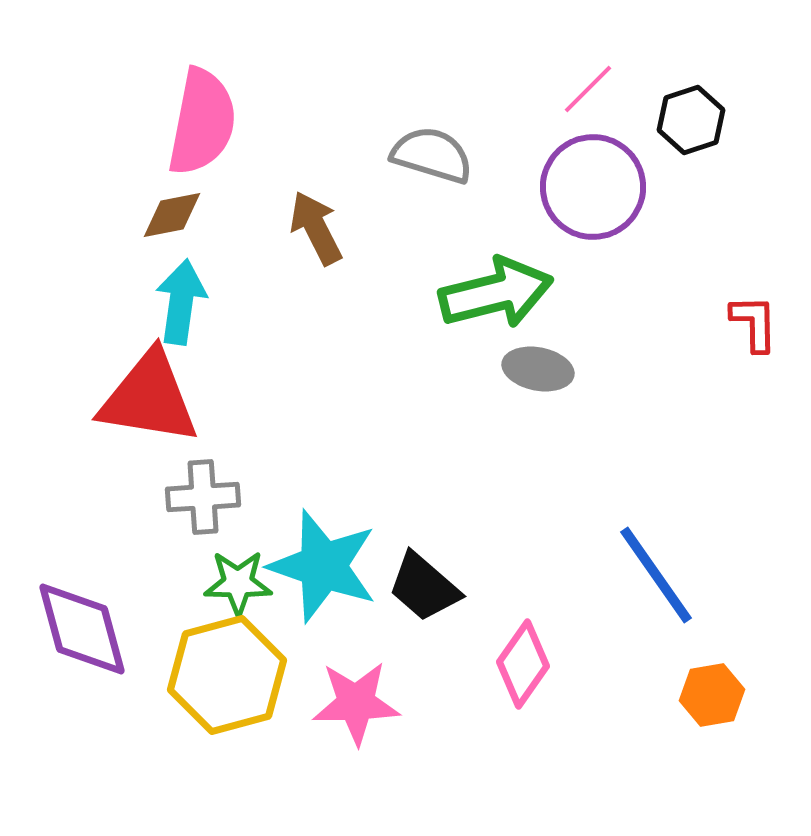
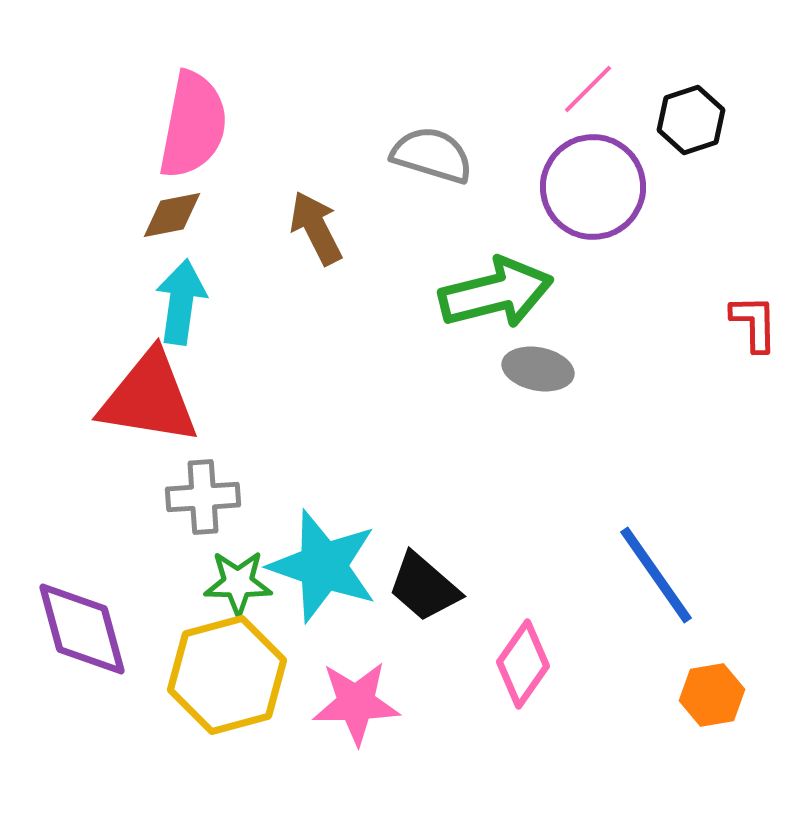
pink semicircle: moved 9 px left, 3 px down
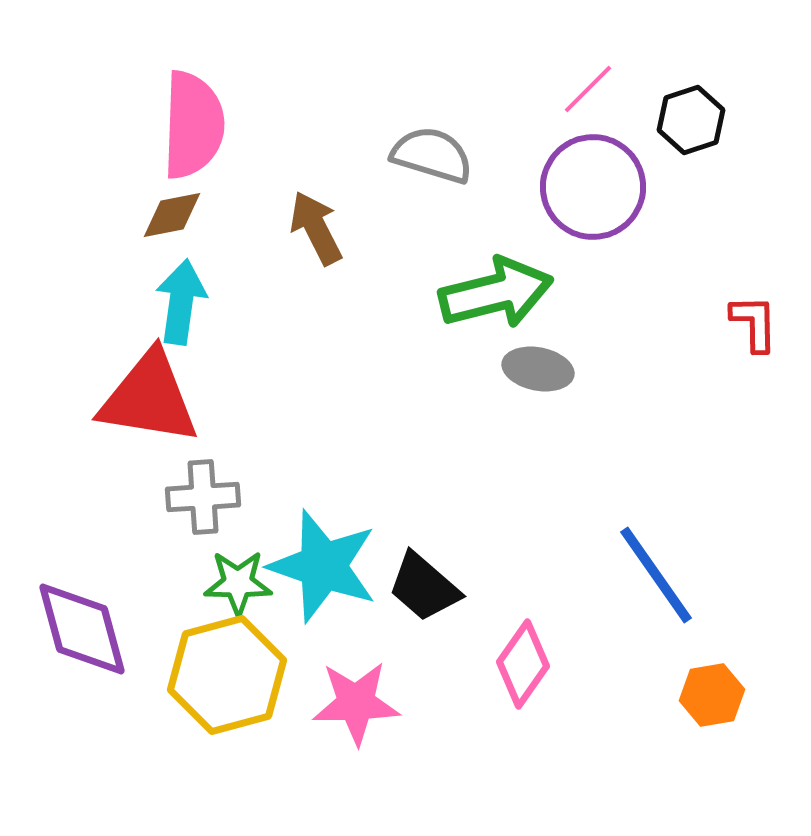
pink semicircle: rotated 9 degrees counterclockwise
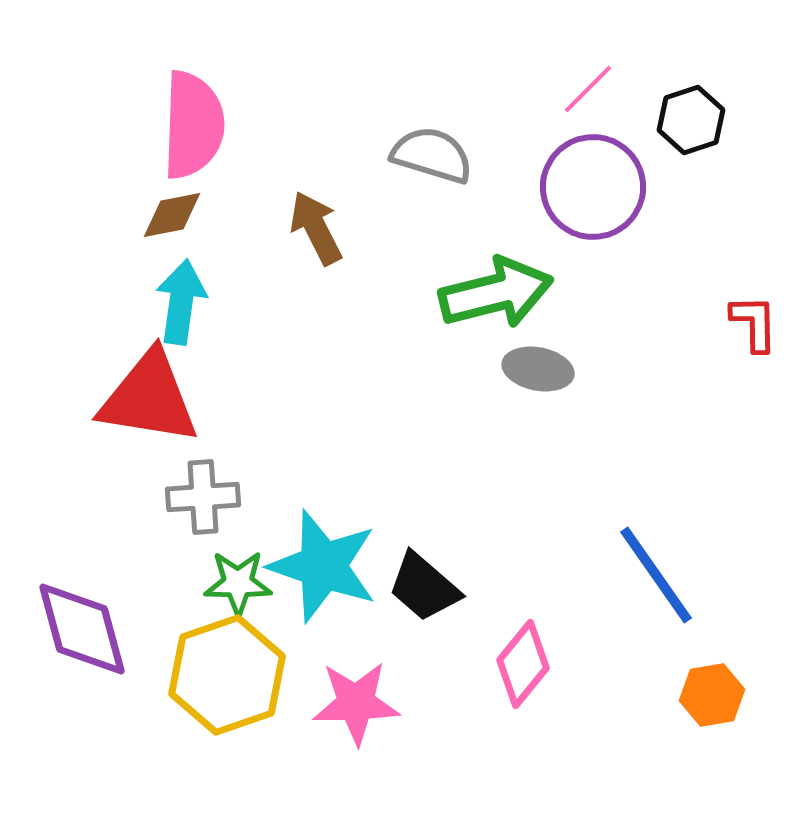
pink diamond: rotated 4 degrees clockwise
yellow hexagon: rotated 4 degrees counterclockwise
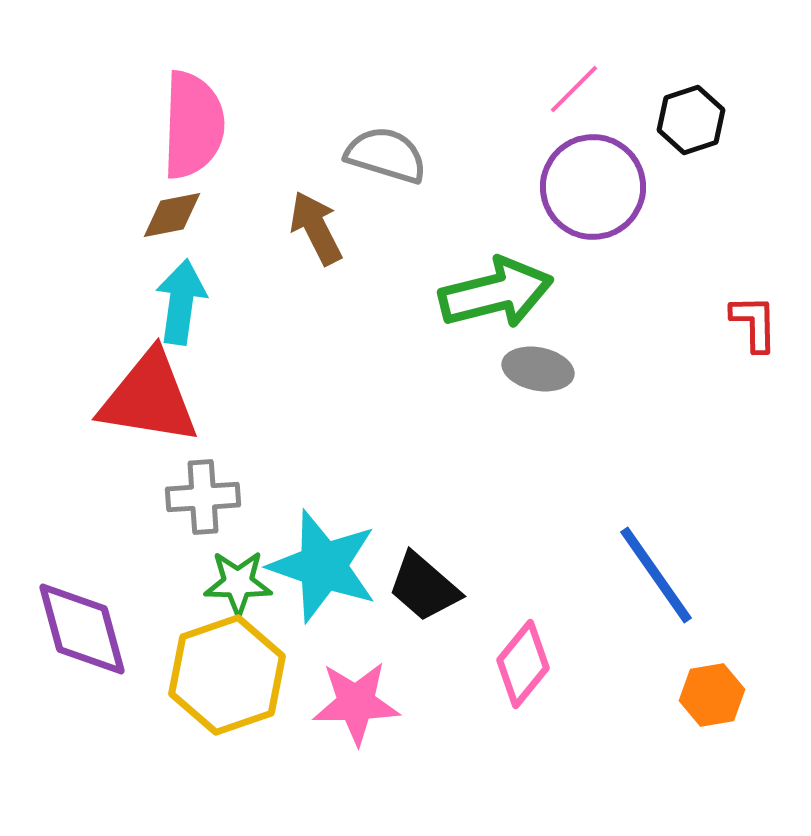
pink line: moved 14 px left
gray semicircle: moved 46 px left
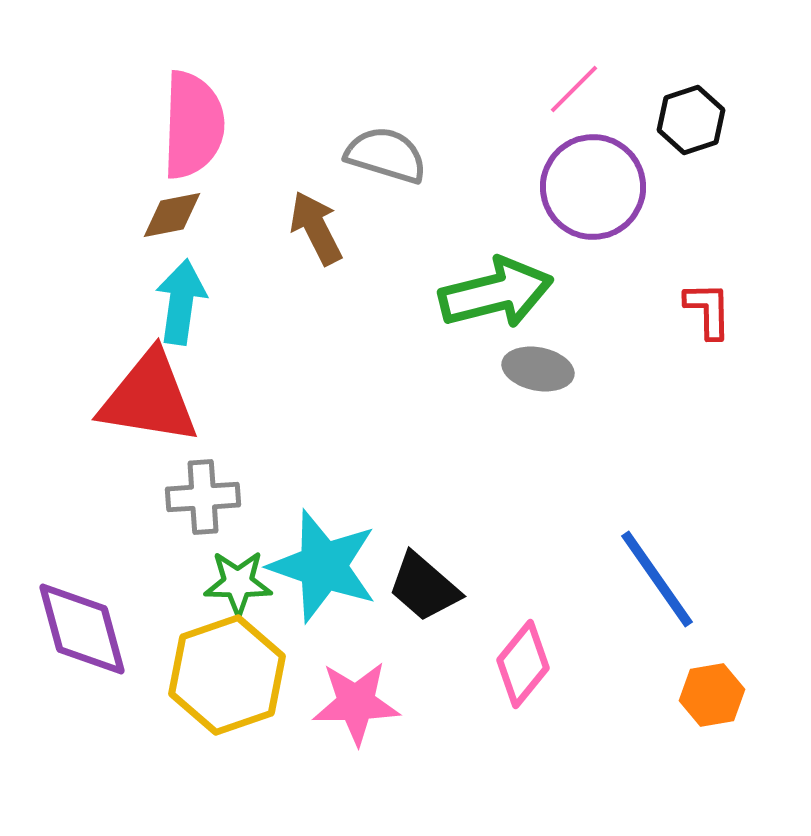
red L-shape: moved 46 px left, 13 px up
blue line: moved 1 px right, 4 px down
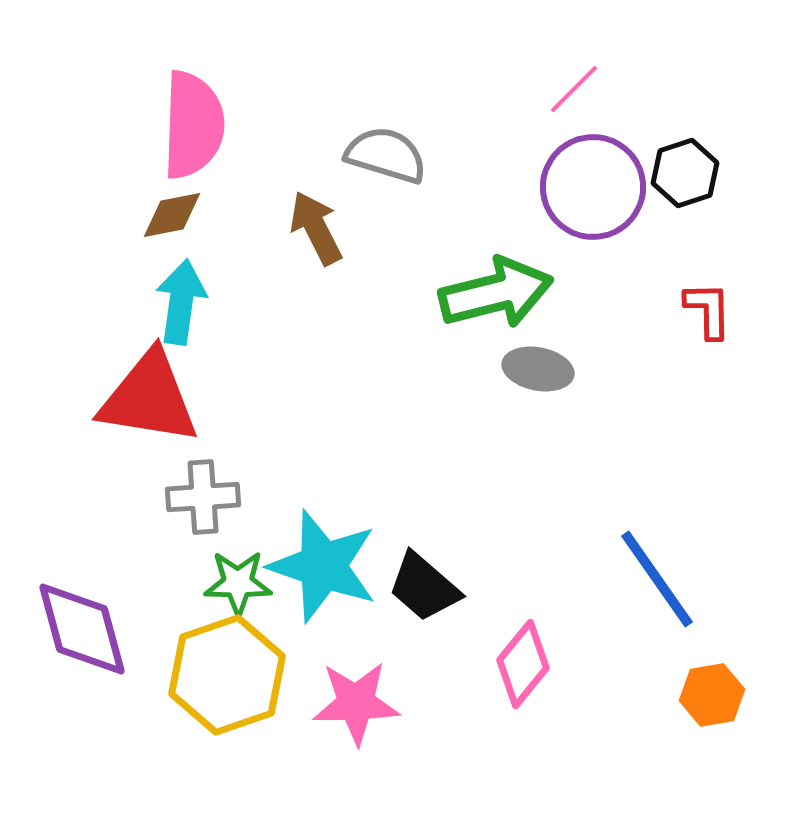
black hexagon: moved 6 px left, 53 px down
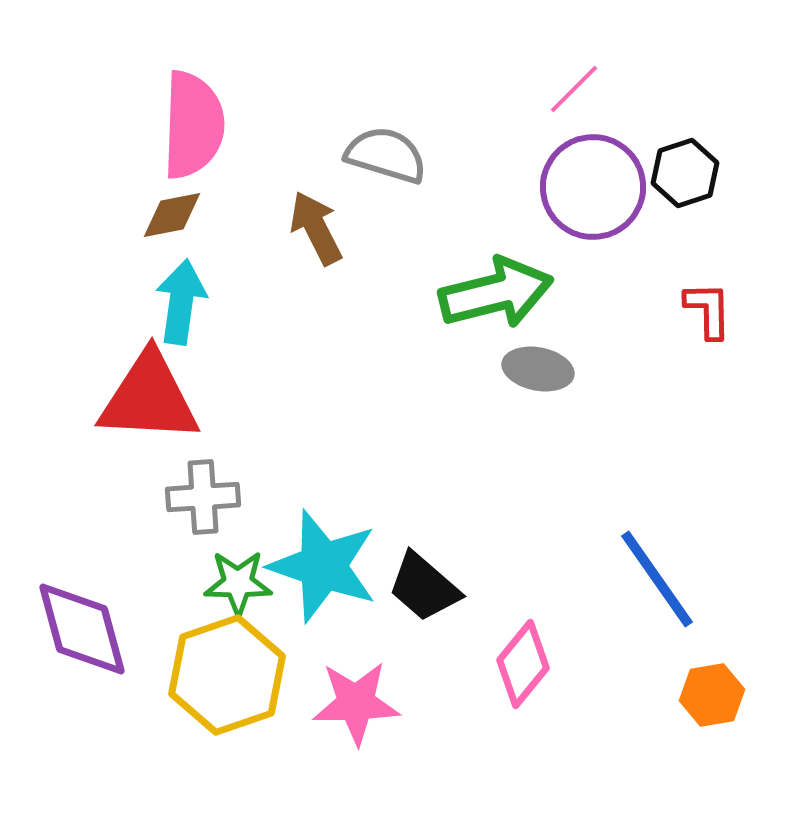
red triangle: rotated 6 degrees counterclockwise
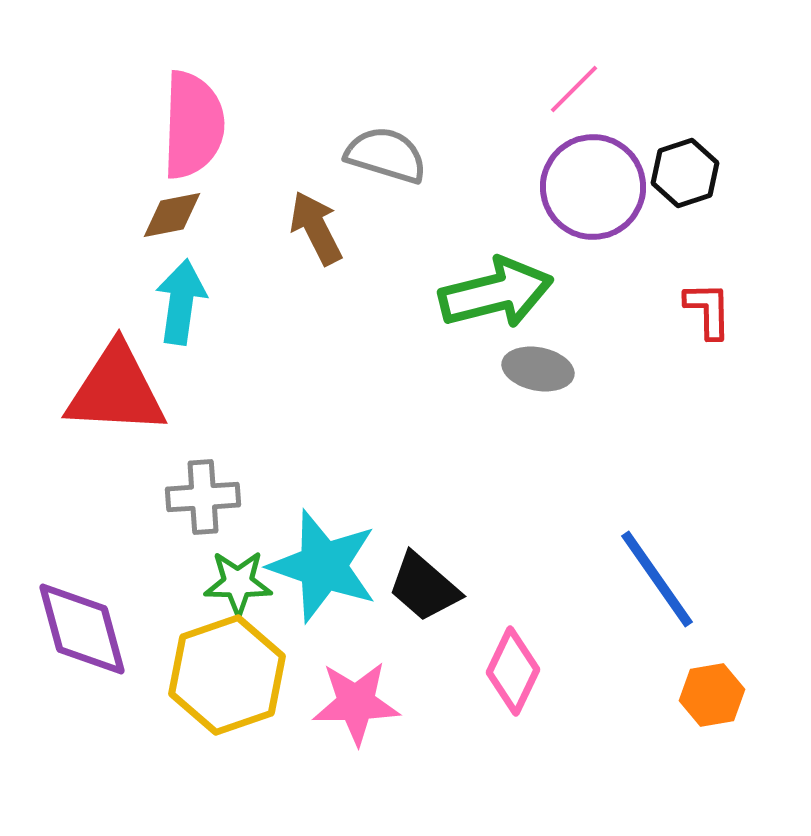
red triangle: moved 33 px left, 8 px up
pink diamond: moved 10 px left, 7 px down; rotated 14 degrees counterclockwise
